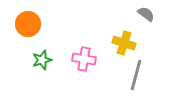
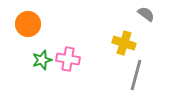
pink cross: moved 16 px left
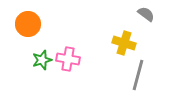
gray line: moved 2 px right
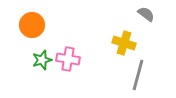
orange circle: moved 4 px right, 1 px down
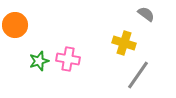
orange circle: moved 17 px left
green star: moved 3 px left, 1 px down
gray line: rotated 20 degrees clockwise
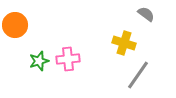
pink cross: rotated 15 degrees counterclockwise
